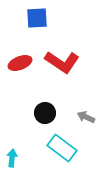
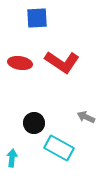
red ellipse: rotated 30 degrees clockwise
black circle: moved 11 px left, 10 px down
cyan rectangle: moved 3 px left; rotated 8 degrees counterclockwise
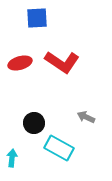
red ellipse: rotated 25 degrees counterclockwise
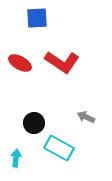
red ellipse: rotated 45 degrees clockwise
cyan arrow: moved 4 px right
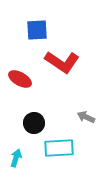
blue square: moved 12 px down
red ellipse: moved 16 px down
cyan rectangle: rotated 32 degrees counterclockwise
cyan arrow: rotated 12 degrees clockwise
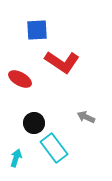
cyan rectangle: moved 5 px left; rotated 56 degrees clockwise
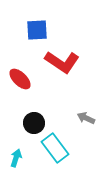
red ellipse: rotated 15 degrees clockwise
gray arrow: moved 1 px down
cyan rectangle: moved 1 px right
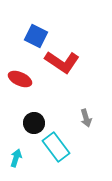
blue square: moved 1 px left, 6 px down; rotated 30 degrees clockwise
red ellipse: rotated 20 degrees counterclockwise
gray arrow: rotated 132 degrees counterclockwise
cyan rectangle: moved 1 px right, 1 px up
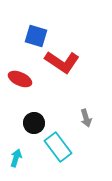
blue square: rotated 10 degrees counterclockwise
cyan rectangle: moved 2 px right
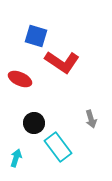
gray arrow: moved 5 px right, 1 px down
